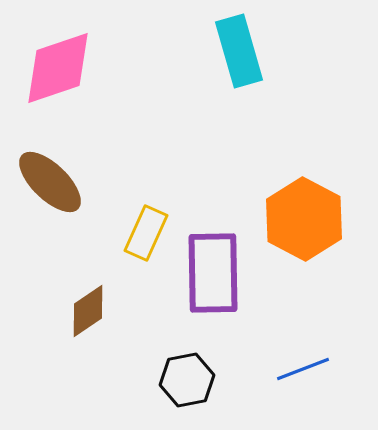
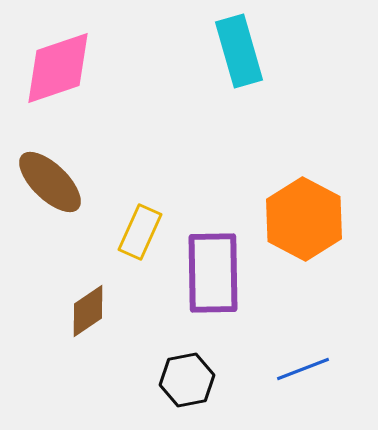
yellow rectangle: moved 6 px left, 1 px up
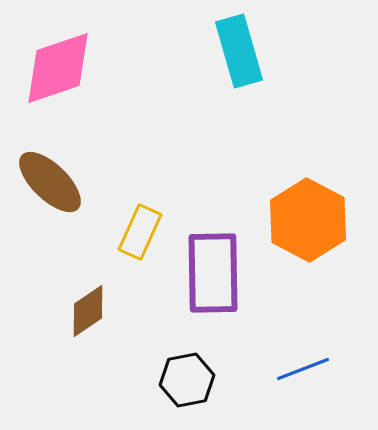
orange hexagon: moved 4 px right, 1 px down
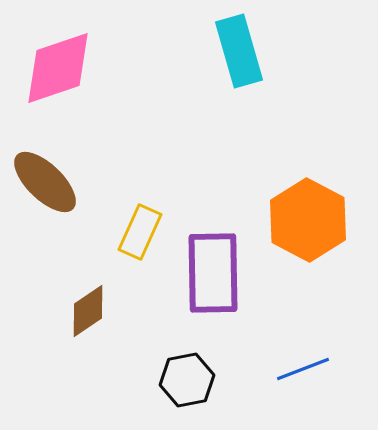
brown ellipse: moved 5 px left
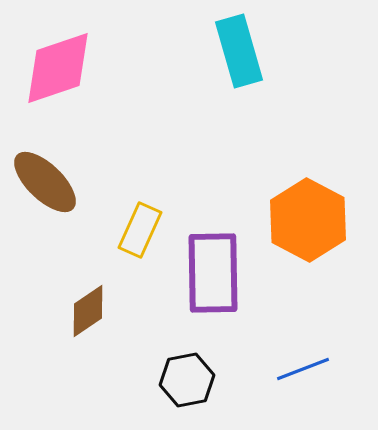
yellow rectangle: moved 2 px up
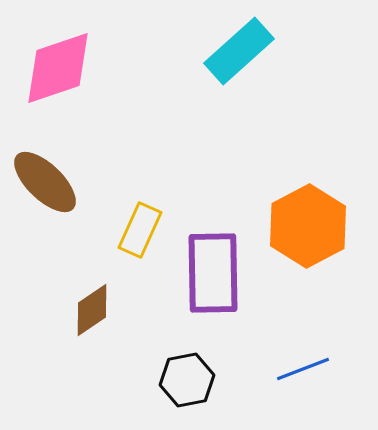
cyan rectangle: rotated 64 degrees clockwise
orange hexagon: moved 6 px down; rotated 4 degrees clockwise
brown diamond: moved 4 px right, 1 px up
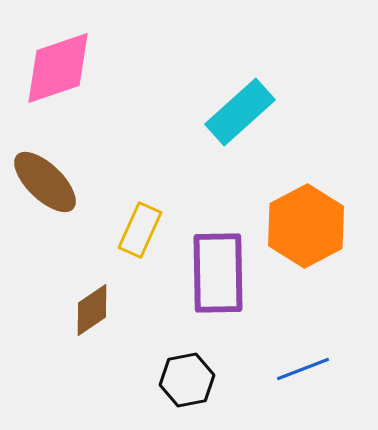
cyan rectangle: moved 1 px right, 61 px down
orange hexagon: moved 2 px left
purple rectangle: moved 5 px right
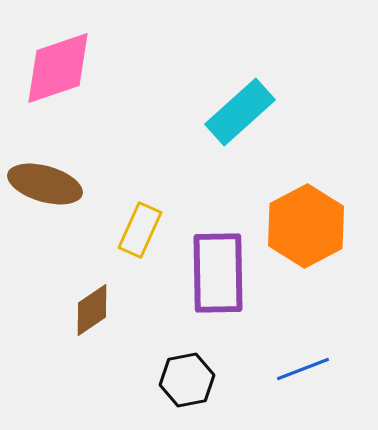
brown ellipse: moved 2 px down; rotated 28 degrees counterclockwise
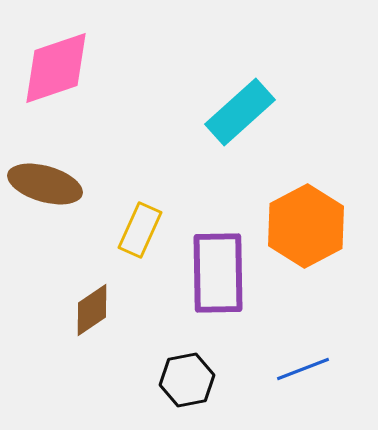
pink diamond: moved 2 px left
